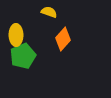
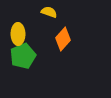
yellow ellipse: moved 2 px right, 1 px up
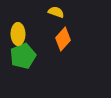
yellow semicircle: moved 7 px right
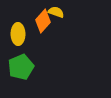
orange diamond: moved 20 px left, 18 px up
green pentagon: moved 2 px left, 11 px down
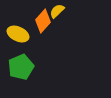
yellow semicircle: moved 1 px right, 1 px up; rotated 63 degrees counterclockwise
yellow ellipse: rotated 65 degrees counterclockwise
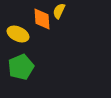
yellow semicircle: moved 2 px right; rotated 21 degrees counterclockwise
orange diamond: moved 1 px left, 2 px up; rotated 45 degrees counterclockwise
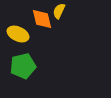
orange diamond: rotated 10 degrees counterclockwise
green pentagon: moved 2 px right, 1 px up; rotated 10 degrees clockwise
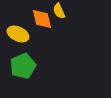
yellow semicircle: rotated 49 degrees counterclockwise
green pentagon: rotated 10 degrees counterclockwise
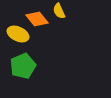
orange diamond: moved 5 px left; rotated 25 degrees counterclockwise
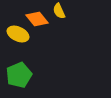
green pentagon: moved 4 px left, 9 px down
